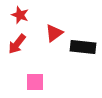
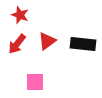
red triangle: moved 7 px left, 8 px down
black rectangle: moved 3 px up
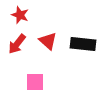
red triangle: moved 1 px right; rotated 42 degrees counterclockwise
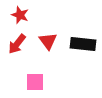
red triangle: rotated 12 degrees clockwise
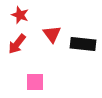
red triangle: moved 4 px right, 7 px up
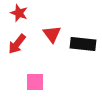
red star: moved 1 px left, 2 px up
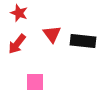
black rectangle: moved 3 px up
